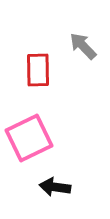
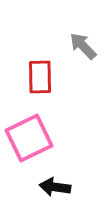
red rectangle: moved 2 px right, 7 px down
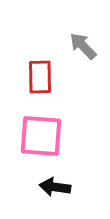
pink square: moved 12 px right, 2 px up; rotated 30 degrees clockwise
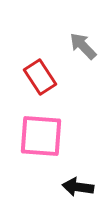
red rectangle: rotated 32 degrees counterclockwise
black arrow: moved 23 px right
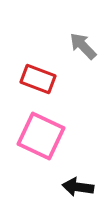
red rectangle: moved 2 px left, 2 px down; rotated 36 degrees counterclockwise
pink square: rotated 21 degrees clockwise
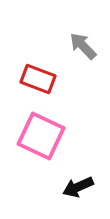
black arrow: rotated 32 degrees counterclockwise
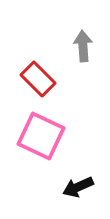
gray arrow: rotated 40 degrees clockwise
red rectangle: rotated 24 degrees clockwise
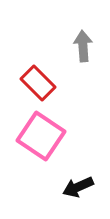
red rectangle: moved 4 px down
pink square: rotated 9 degrees clockwise
